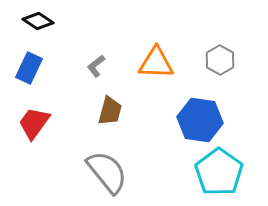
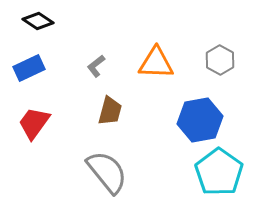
blue rectangle: rotated 40 degrees clockwise
blue hexagon: rotated 18 degrees counterclockwise
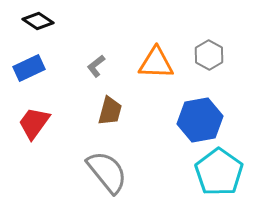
gray hexagon: moved 11 px left, 5 px up
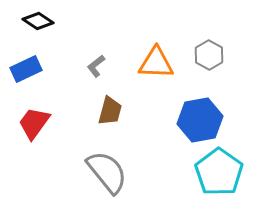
blue rectangle: moved 3 px left, 1 px down
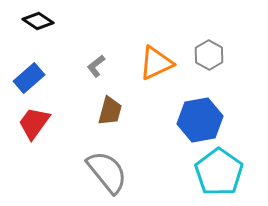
orange triangle: rotated 27 degrees counterclockwise
blue rectangle: moved 3 px right, 9 px down; rotated 16 degrees counterclockwise
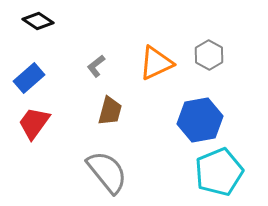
cyan pentagon: rotated 15 degrees clockwise
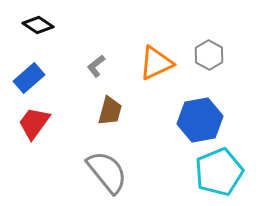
black diamond: moved 4 px down
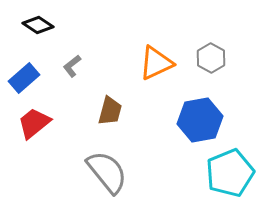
gray hexagon: moved 2 px right, 3 px down
gray L-shape: moved 24 px left
blue rectangle: moved 5 px left
red trapezoid: rotated 15 degrees clockwise
cyan pentagon: moved 11 px right, 1 px down
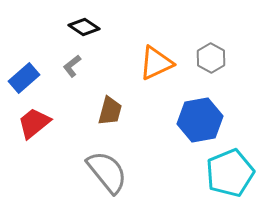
black diamond: moved 46 px right, 2 px down
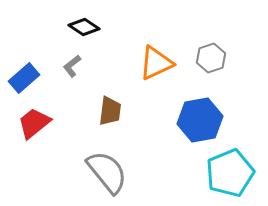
gray hexagon: rotated 12 degrees clockwise
brown trapezoid: rotated 8 degrees counterclockwise
